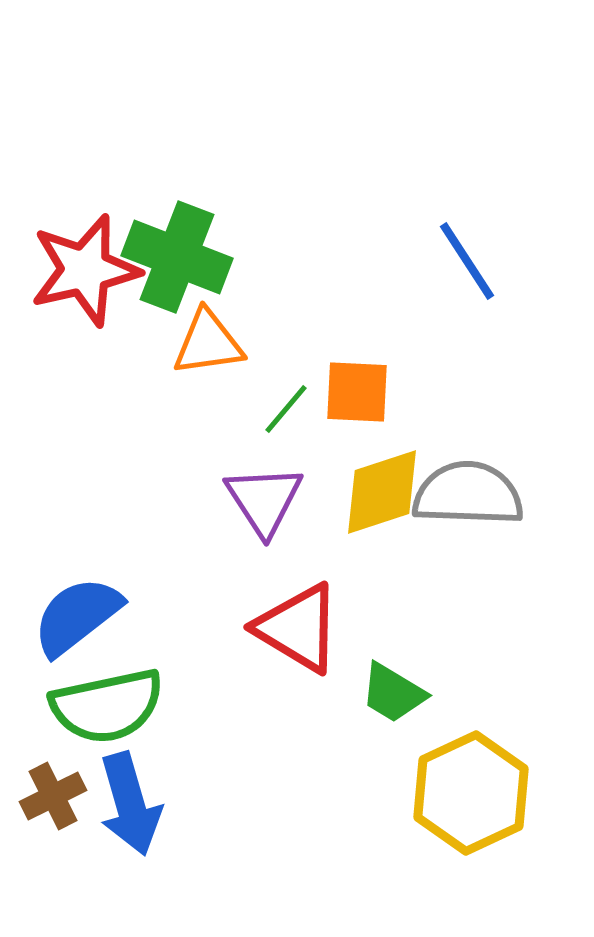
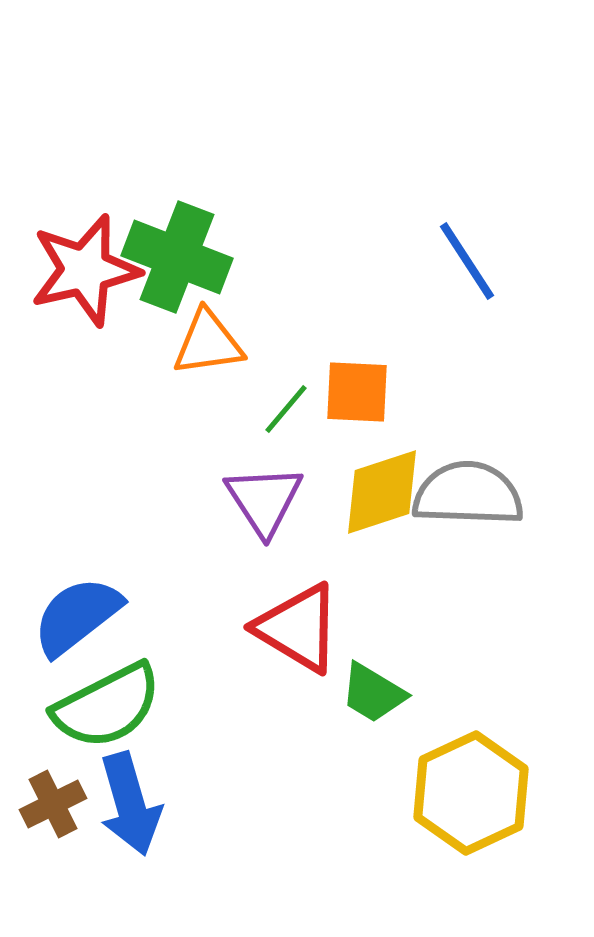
green trapezoid: moved 20 px left
green semicircle: rotated 15 degrees counterclockwise
brown cross: moved 8 px down
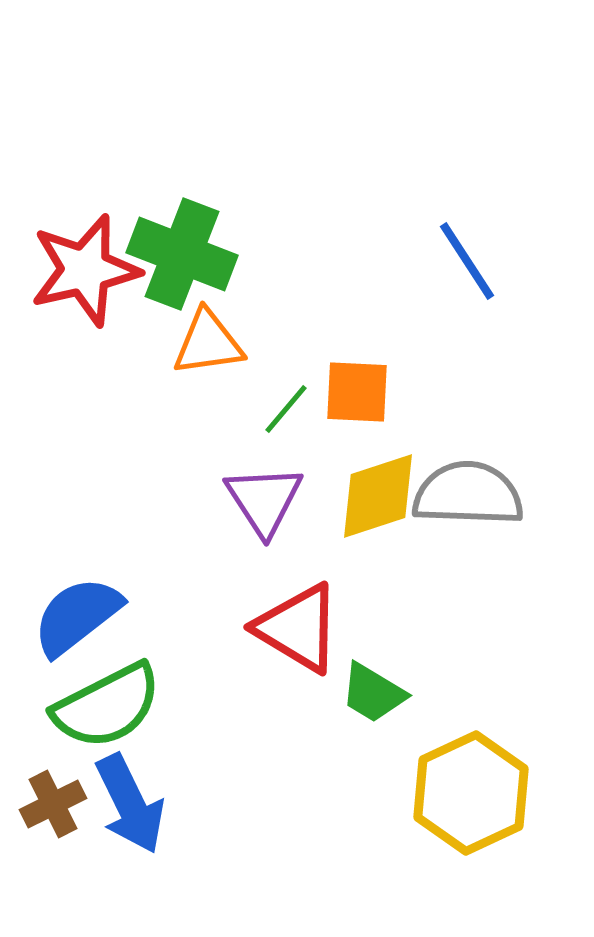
green cross: moved 5 px right, 3 px up
yellow diamond: moved 4 px left, 4 px down
blue arrow: rotated 10 degrees counterclockwise
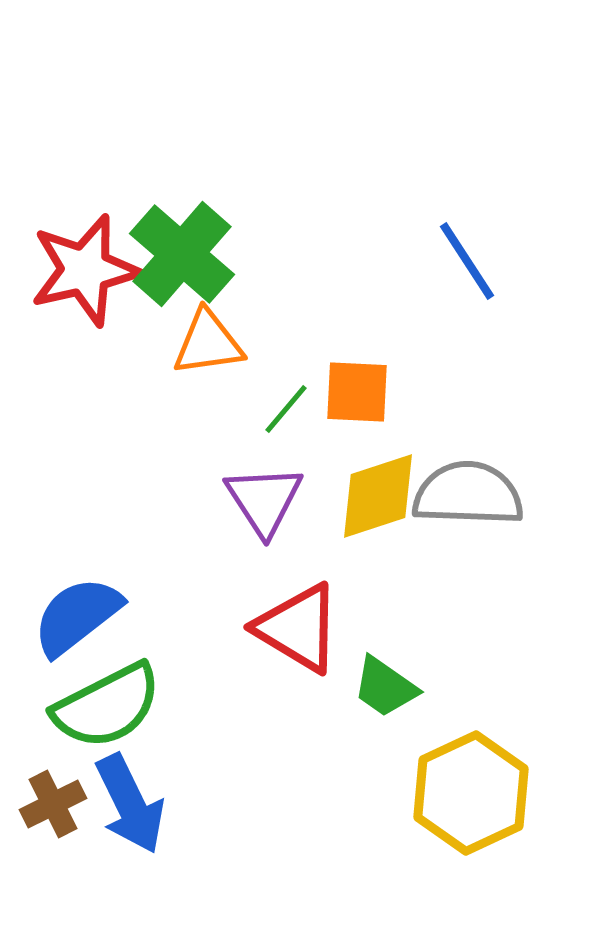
green cross: rotated 20 degrees clockwise
green trapezoid: moved 12 px right, 6 px up; rotated 4 degrees clockwise
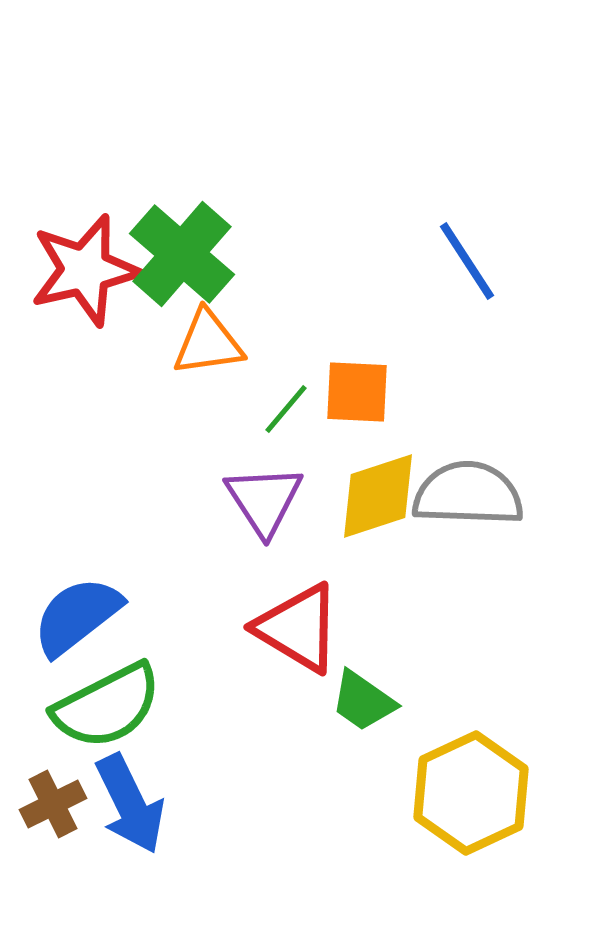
green trapezoid: moved 22 px left, 14 px down
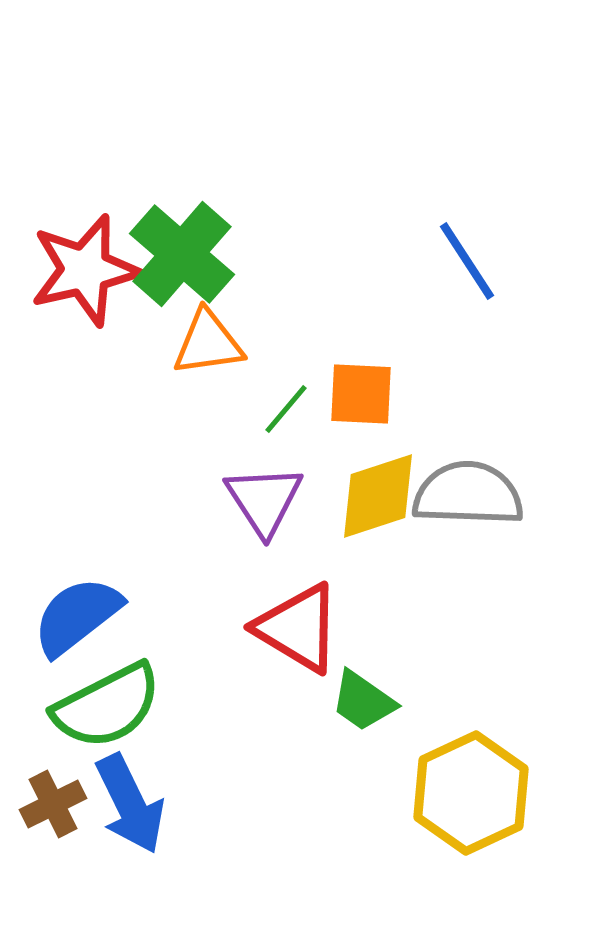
orange square: moved 4 px right, 2 px down
